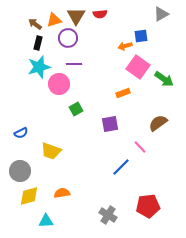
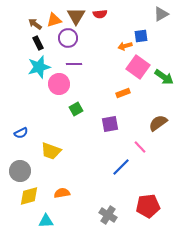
black rectangle: rotated 40 degrees counterclockwise
green arrow: moved 2 px up
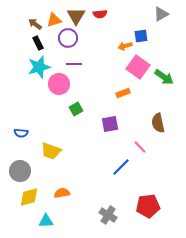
brown semicircle: rotated 66 degrees counterclockwise
blue semicircle: rotated 32 degrees clockwise
yellow diamond: moved 1 px down
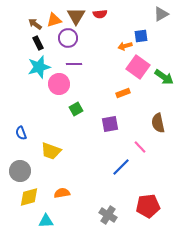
blue semicircle: rotated 64 degrees clockwise
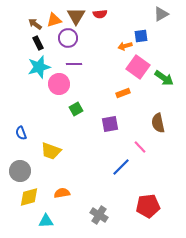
green arrow: moved 1 px down
gray cross: moved 9 px left
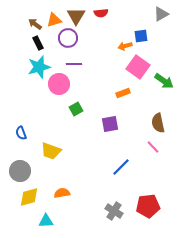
red semicircle: moved 1 px right, 1 px up
green arrow: moved 3 px down
pink line: moved 13 px right
gray cross: moved 15 px right, 4 px up
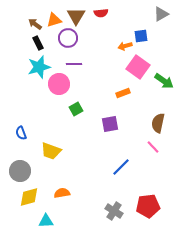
brown semicircle: rotated 24 degrees clockwise
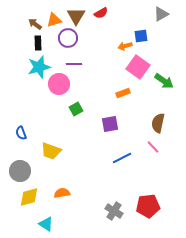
red semicircle: rotated 24 degrees counterclockwise
black rectangle: rotated 24 degrees clockwise
blue line: moved 1 px right, 9 px up; rotated 18 degrees clockwise
cyan triangle: moved 3 px down; rotated 35 degrees clockwise
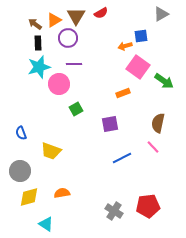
orange triangle: rotated 14 degrees counterclockwise
